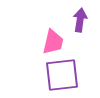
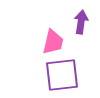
purple arrow: moved 1 px right, 2 px down
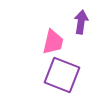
purple square: rotated 27 degrees clockwise
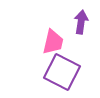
purple square: moved 3 px up; rotated 6 degrees clockwise
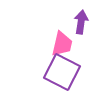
pink trapezoid: moved 9 px right, 2 px down
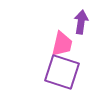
purple square: rotated 9 degrees counterclockwise
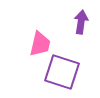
pink trapezoid: moved 22 px left
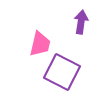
purple square: rotated 9 degrees clockwise
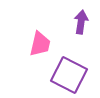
purple square: moved 7 px right, 3 px down
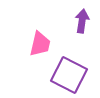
purple arrow: moved 1 px right, 1 px up
